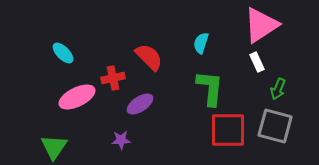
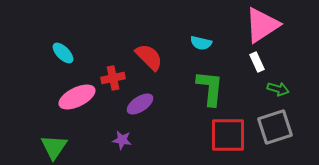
pink triangle: moved 1 px right
cyan semicircle: rotated 95 degrees counterclockwise
green arrow: rotated 95 degrees counterclockwise
gray square: moved 1 px down; rotated 33 degrees counterclockwise
red square: moved 5 px down
purple star: moved 1 px right; rotated 12 degrees clockwise
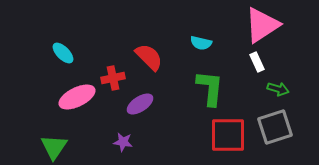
purple star: moved 1 px right, 2 px down
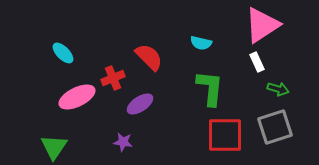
red cross: rotated 10 degrees counterclockwise
red square: moved 3 px left
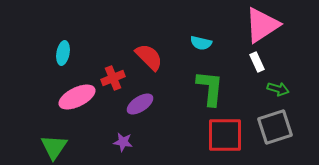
cyan ellipse: rotated 55 degrees clockwise
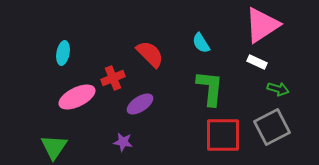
cyan semicircle: rotated 45 degrees clockwise
red semicircle: moved 1 px right, 3 px up
white rectangle: rotated 42 degrees counterclockwise
gray square: moved 3 px left; rotated 9 degrees counterclockwise
red square: moved 2 px left
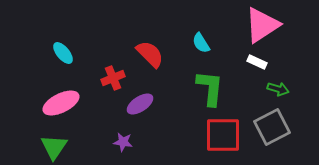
cyan ellipse: rotated 50 degrees counterclockwise
pink ellipse: moved 16 px left, 6 px down
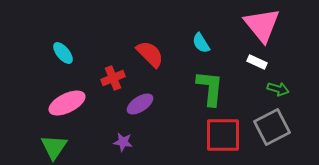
pink triangle: rotated 36 degrees counterclockwise
pink ellipse: moved 6 px right
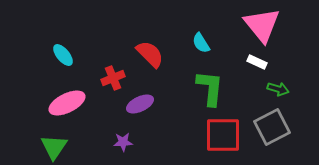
cyan ellipse: moved 2 px down
purple ellipse: rotated 8 degrees clockwise
purple star: rotated 12 degrees counterclockwise
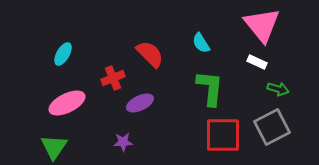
cyan ellipse: moved 1 px up; rotated 70 degrees clockwise
purple ellipse: moved 1 px up
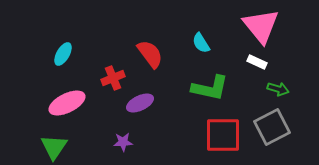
pink triangle: moved 1 px left, 1 px down
red semicircle: rotated 8 degrees clockwise
green L-shape: rotated 96 degrees clockwise
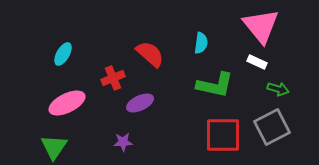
cyan semicircle: rotated 140 degrees counterclockwise
red semicircle: rotated 12 degrees counterclockwise
green L-shape: moved 5 px right, 3 px up
